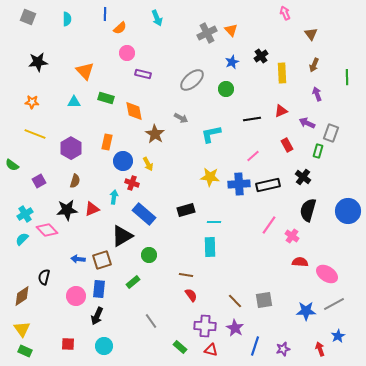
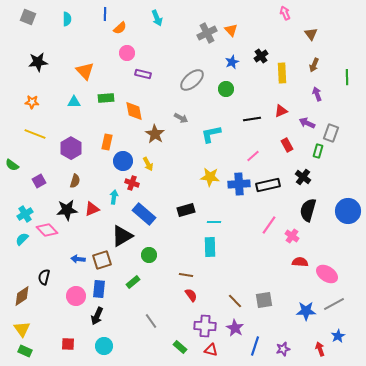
green rectangle at (106, 98): rotated 21 degrees counterclockwise
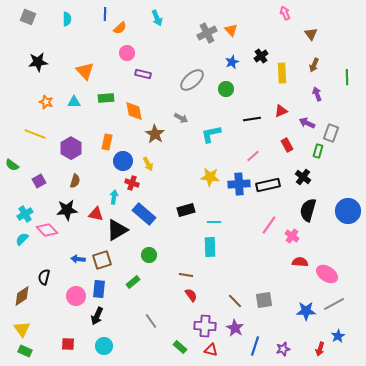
orange star at (32, 102): moved 14 px right; rotated 16 degrees clockwise
red triangle at (92, 209): moved 4 px right, 5 px down; rotated 35 degrees clockwise
black triangle at (122, 236): moved 5 px left, 6 px up
red arrow at (320, 349): rotated 144 degrees counterclockwise
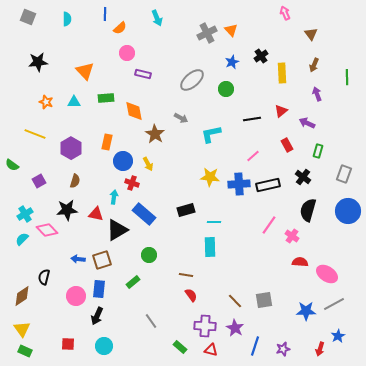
red triangle at (281, 111): rotated 16 degrees counterclockwise
gray rectangle at (331, 133): moved 13 px right, 41 px down
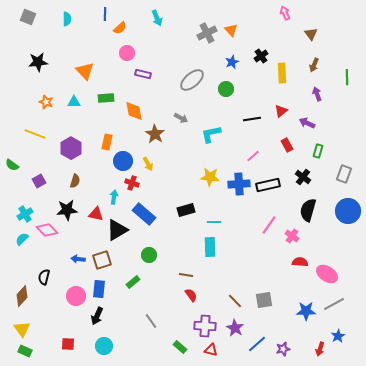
brown diamond at (22, 296): rotated 15 degrees counterclockwise
blue line at (255, 346): moved 2 px right, 2 px up; rotated 30 degrees clockwise
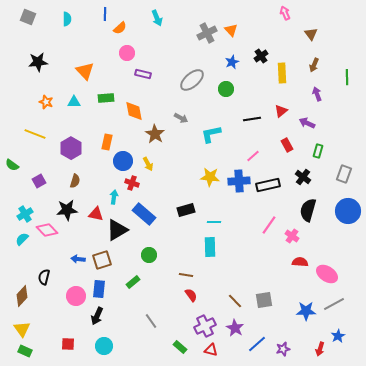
blue cross at (239, 184): moved 3 px up
purple cross at (205, 326): rotated 30 degrees counterclockwise
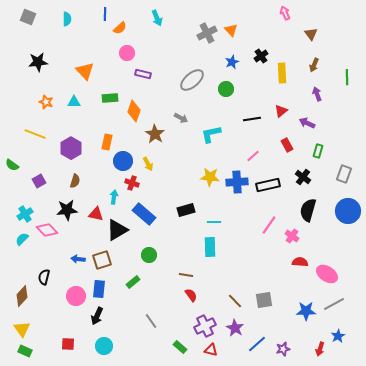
green rectangle at (106, 98): moved 4 px right
orange diamond at (134, 111): rotated 30 degrees clockwise
blue cross at (239, 181): moved 2 px left, 1 px down
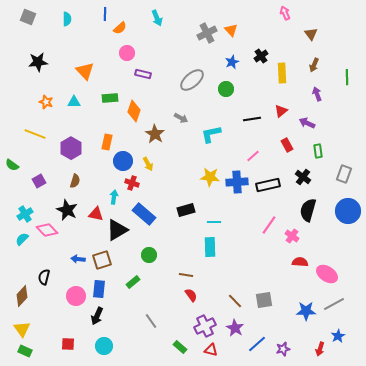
green rectangle at (318, 151): rotated 24 degrees counterclockwise
black star at (67, 210): rotated 30 degrees clockwise
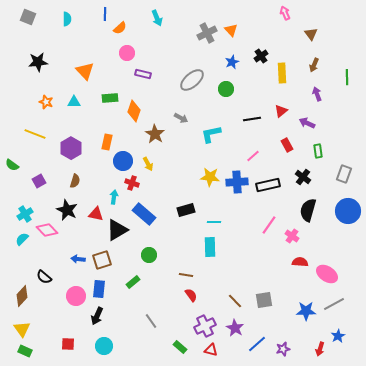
black semicircle at (44, 277): rotated 63 degrees counterclockwise
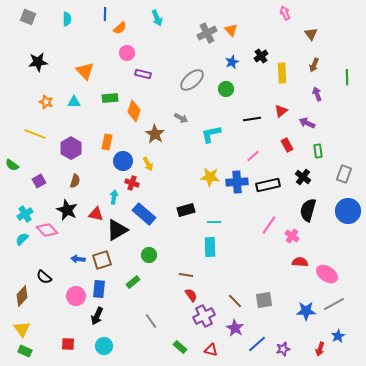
purple cross at (205, 326): moved 1 px left, 10 px up
